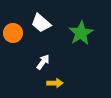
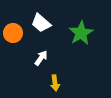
white arrow: moved 2 px left, 4 px up
yellow arrow: rotated 84 degrees clockwise
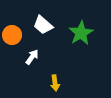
white trapezoid: moved 2 px right, 2 px down
orange circle: moved 1 px left, 2 px down
white arrow: moved 9 px left, 1 px up
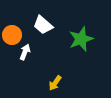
green star: moved 6 px down; rotated 10 degrees clockwise
white arrow: moved 7 px left, 5 px up; rotated 14 degrees counterclockwise
yellow arrow: rotated 42 degrees clockwise
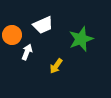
white trapezoid: rotated 65 degrees counterclockwise
white arrow: moved 2 px right
yellow arrow: moved 1 px right, 17 px up
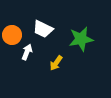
white trapezoid: moved 4 px down; rotated 50 degrees clockwise
green star: rotated 10 degrees clockwise
yellow arrow: moved 3 px up
